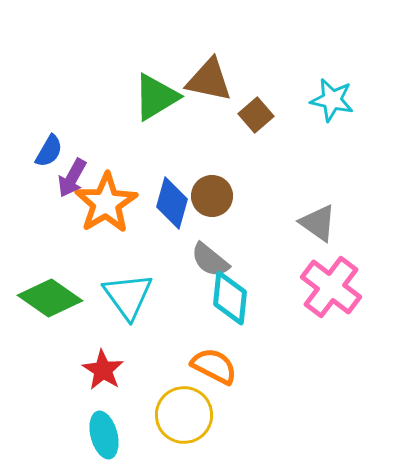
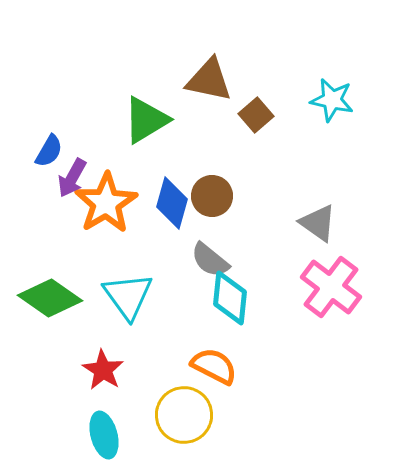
green triangle: moved 10 px left, 23 px down
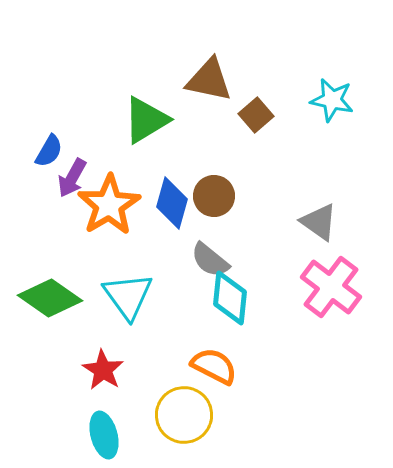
brown circle: moved 2 px right
orange star: moved 3 px right, 2 px down
gray triangle: moved 1 px right, 1 px up
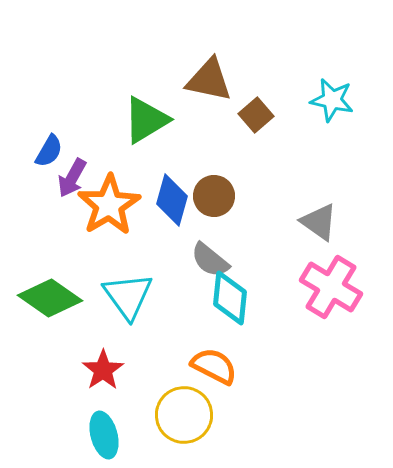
blue diamond: moved 3 px up
pink cross: rotated 6 degrees counterclockwise
red star: rotated 6 degrees clockwise
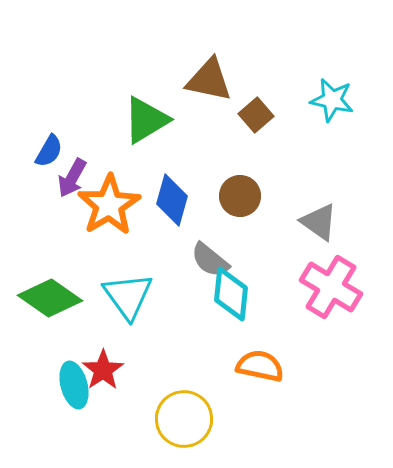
brown circle: moved 26 px right
cyan diamond: moved 1 px right, 4 px up
orange semicircle: moved 46 px right; rotated 15 degrees counterclockwise
yellow circle: moved 4 px down
cyan ellipse: moved 30 px left, 50 px up
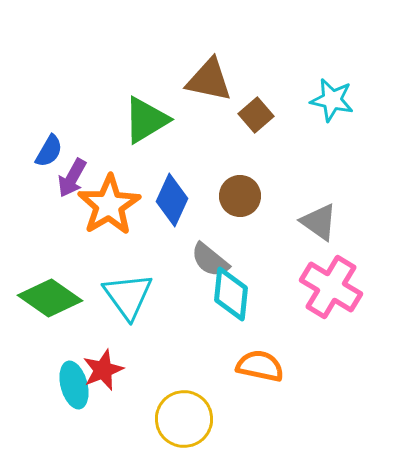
blue diamond: rotated 9 degrees clockwise
red star: rotated 12 degrees clockwise
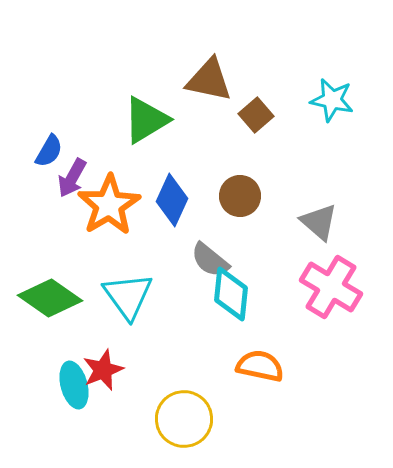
gray triangle: rotated 6 degrees clockwise
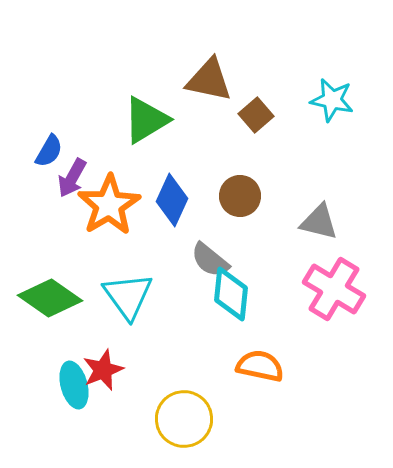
gray triangle: rotated 27 degrees counterclockwise
pink cross: moved 3 px right, 2 px down
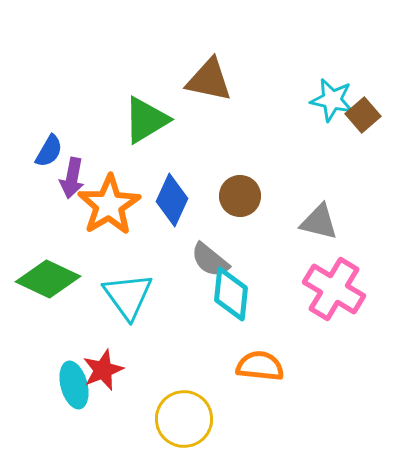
brown square: moved 107 px right
purple arrow: rotated 18 degrees counterclockwise
green diamond: moved 2 px left, 19 px up; rotated 10 degrees counterclockwise
orange semicircle: rotated 6 degrees counterclockwise
